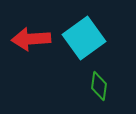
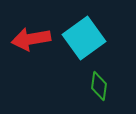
red arrow: rotated 6 degrees counterclockwise
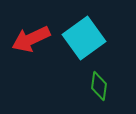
red arrow: rotated 15 degrees counterclockwise
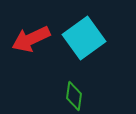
green diamond: moved 25 px left, 10 px down
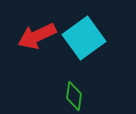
red arrow: moved 6 px right, 3 px up
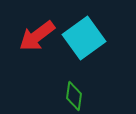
red arrow: rotated 12 degrees counterclockwise
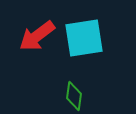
cyan square: rotated 27 degrees clockwise
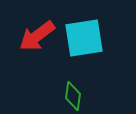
green diamond: moved 1 px left
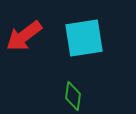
red arrow: moved 13 px left
